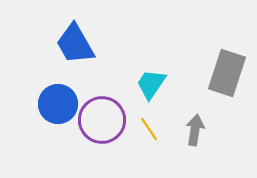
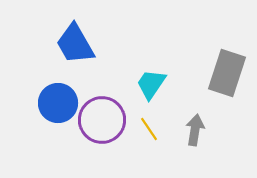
blue circle: moved 1 px up
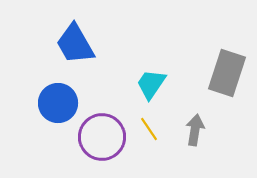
purple circle: moved 17 px down
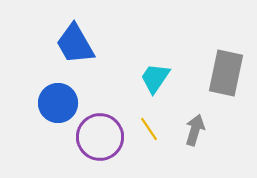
gray rectangle: moved 1 px left; rotated 6 degrees counterclockwise
cyan trapezoid: moved 4 px right, 6 px up
gray arrow: rotated 8 degrees clockwise
purple circle: moved 2 px left
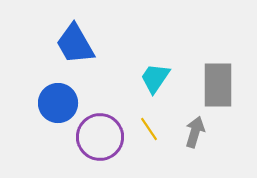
gray rectangle: moved 8 px left, 12 px down; rotated 12 degrees counterclockwise
gray arrow: moved 2 px down
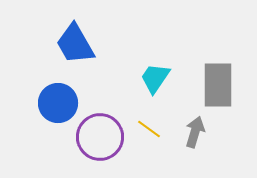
yellow line: rotated 20 degrees counterclockwise
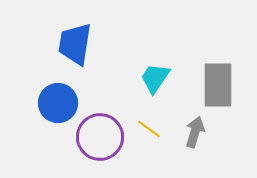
blue trapezoid: rotated 39 degrees clockwise
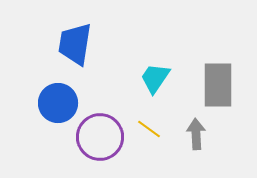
gray arrow: moved 1 px right, 2 px down; rotated 20 degrees counterclockwise
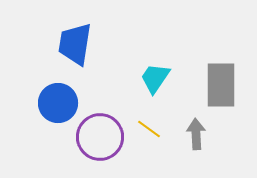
gray rectangle: moved 3 px right
